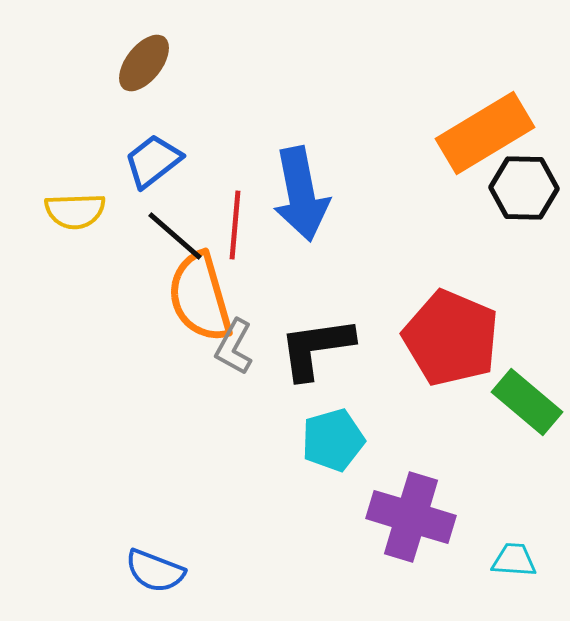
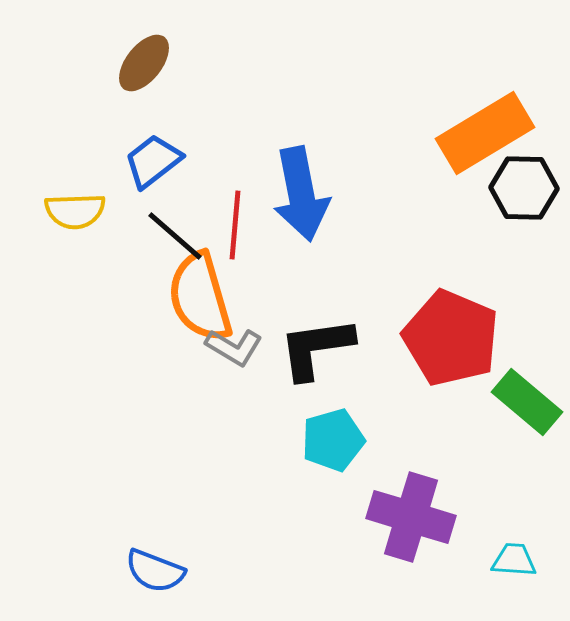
gray L-shape: rotated 88 degrees counterclockwise
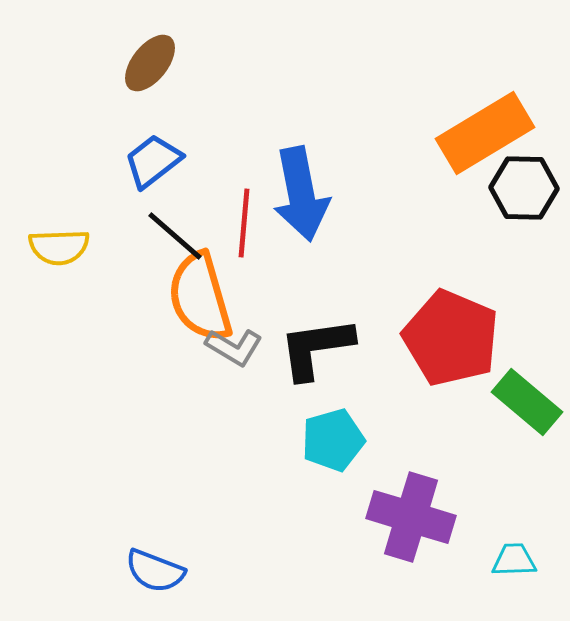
brown ellipse: moved 6 px right
yellow semicircle: moved 16 px left, 36 px down
red line: moved 9 px right, 2 px up
cyan trapezoid: rotated 6 degrees counterclockwise
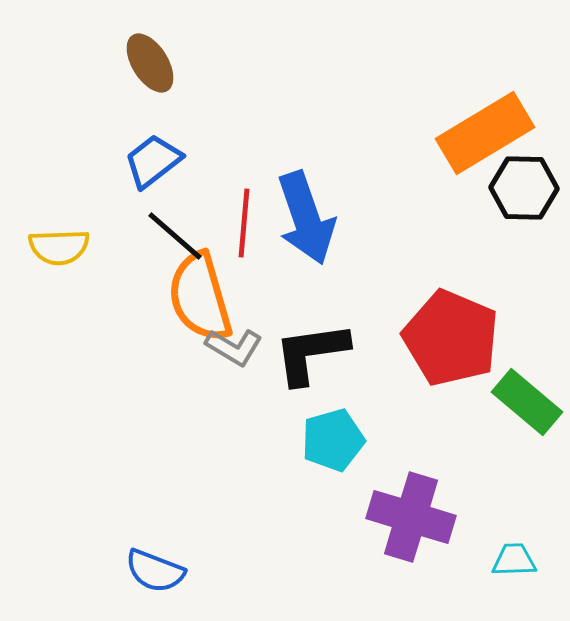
brown ellipse: rotated 70 degrees counterclockwise
blue arrow: moved 5 px right, 24 px down; rotated 8 degrees counterclockwise
black L-shape: moved 5 px left, 5 px down
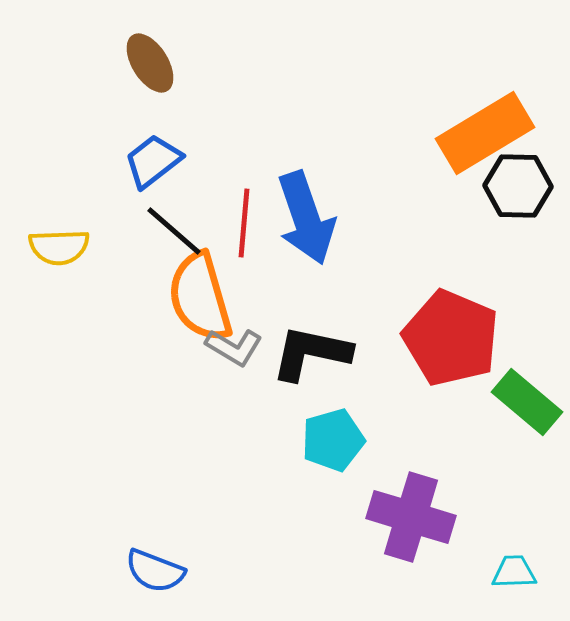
black hexagon: moved 6 px left, 2 px up
black line: moved 1 px left, 5 px up
black L-shape: rotated 20 degrees clockwise
cyan trapezoid: moved 12 px down
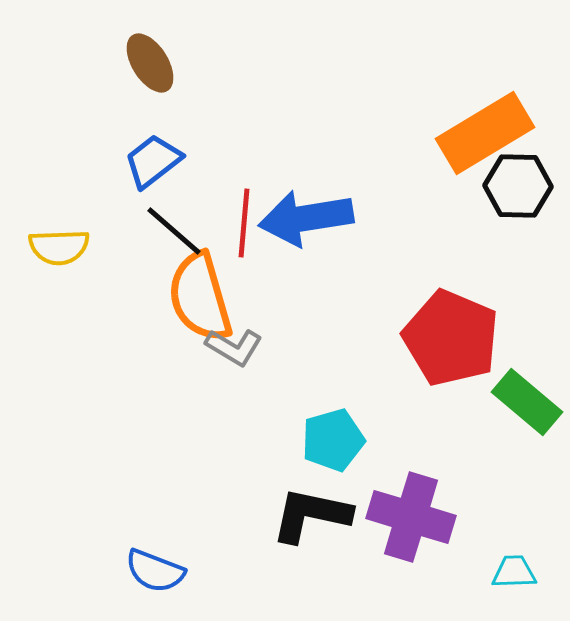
blue arrow: rotated 100 degrees clockwise
black L-shape: moved 162 px down
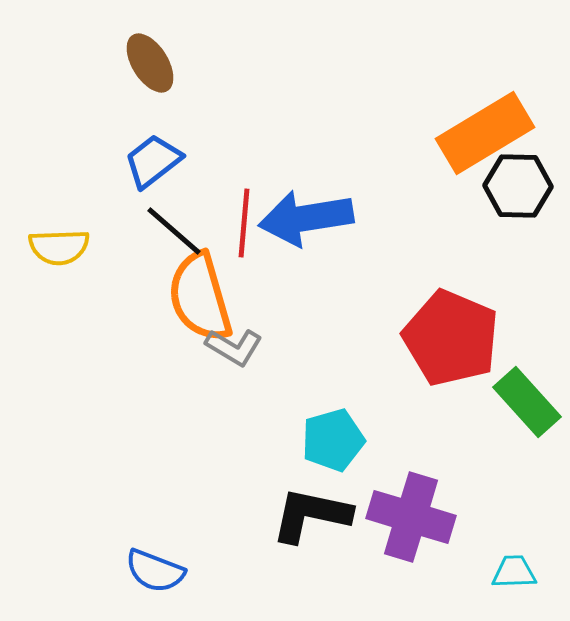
green rectangle: rotated 8 degrees clockwise
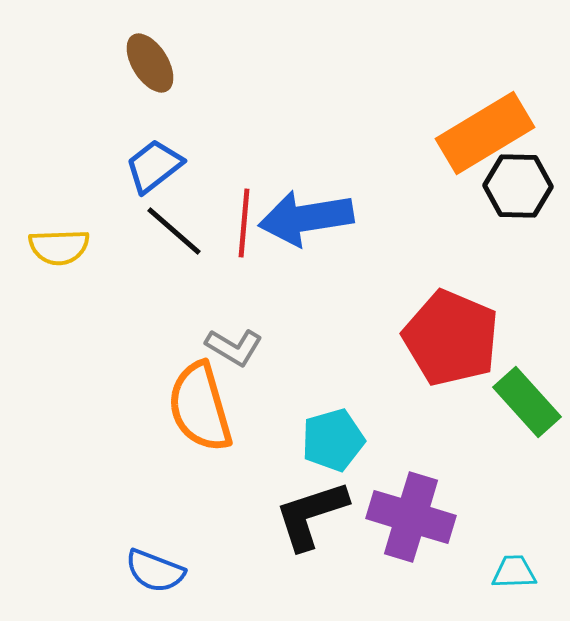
blue trapezoid: moved 1 px right, 5 px down
orange semicircle: moved 110 px down
black L-shape: rotated 30 degrees counterclockwise
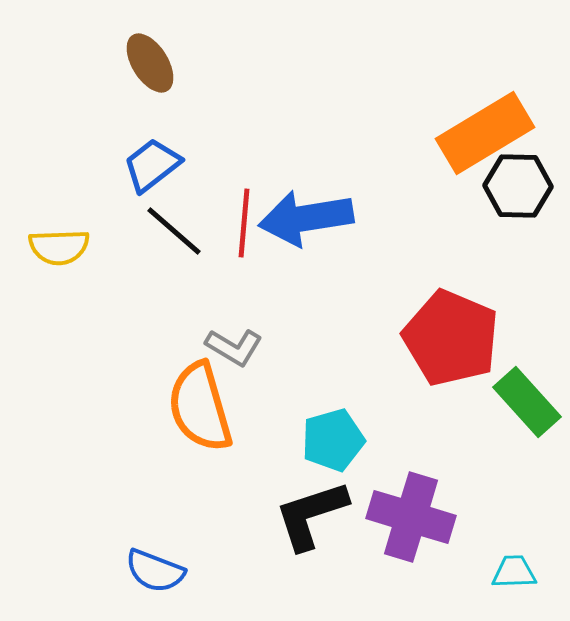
blue trapezoid: moved 2 px left, 1 px up
